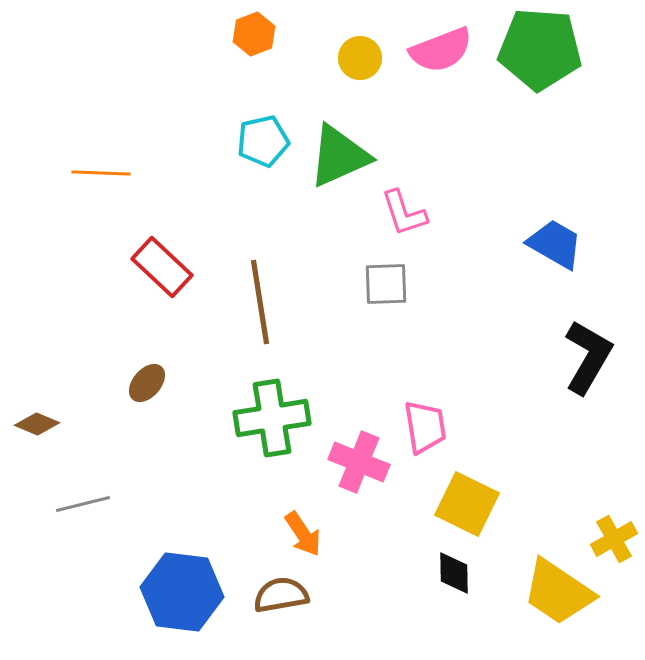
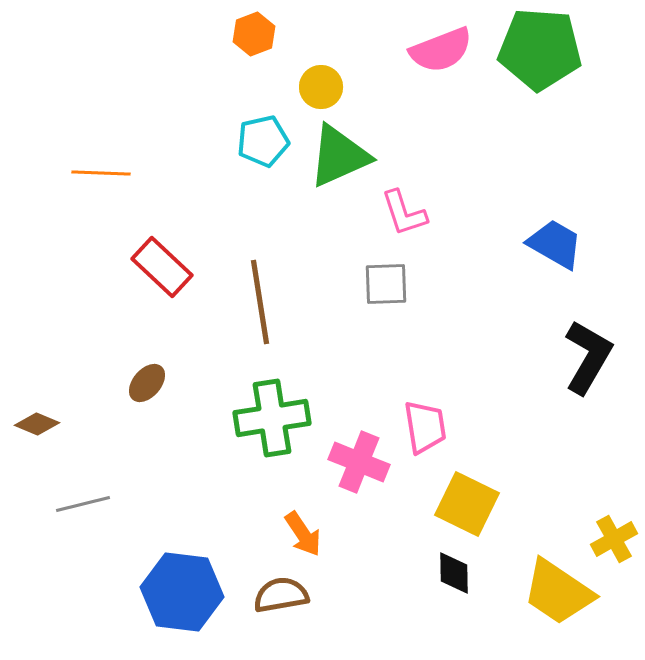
yellow circle: moved 39 px left, 29 px down
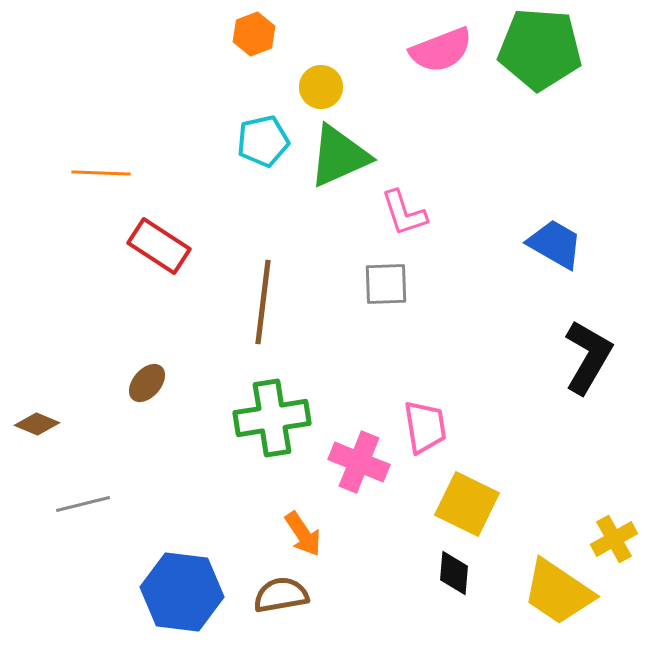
red rectangle: moved 3 px left, 21 px up; rotated 10 degrees counterclockwise
brown line: moved 3 px right; rotated 16 degrees clockwise
black diamond: rotated 6 degrees clockwise
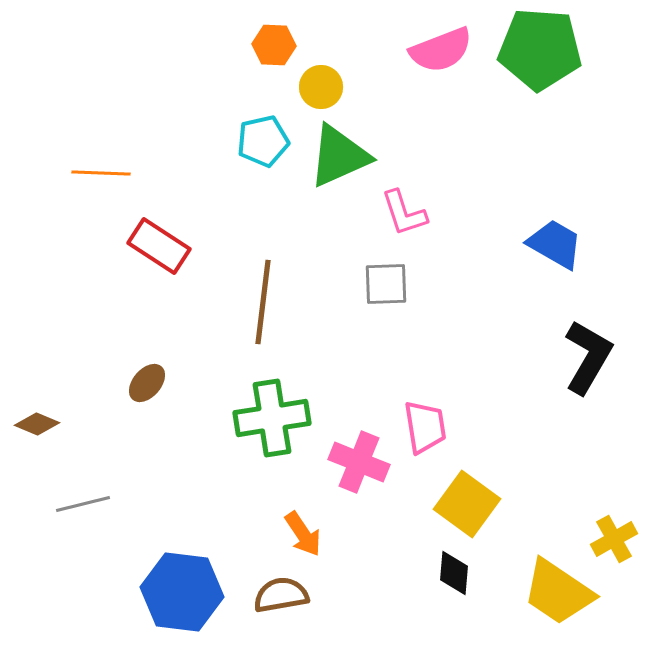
orange hexagon: moved 20 px right, 11 px down; rotated 24 degrees clockwise
yellow square: rotated 10 degrees clockwise
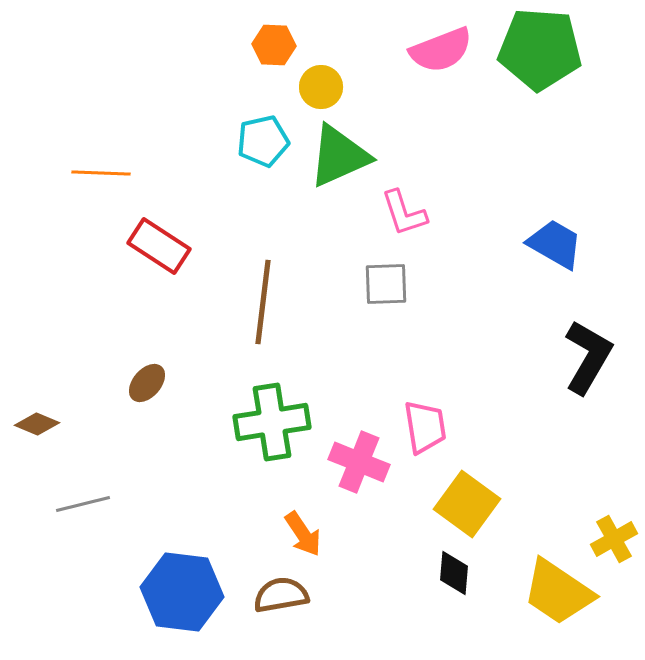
green cross: moved 4 px down
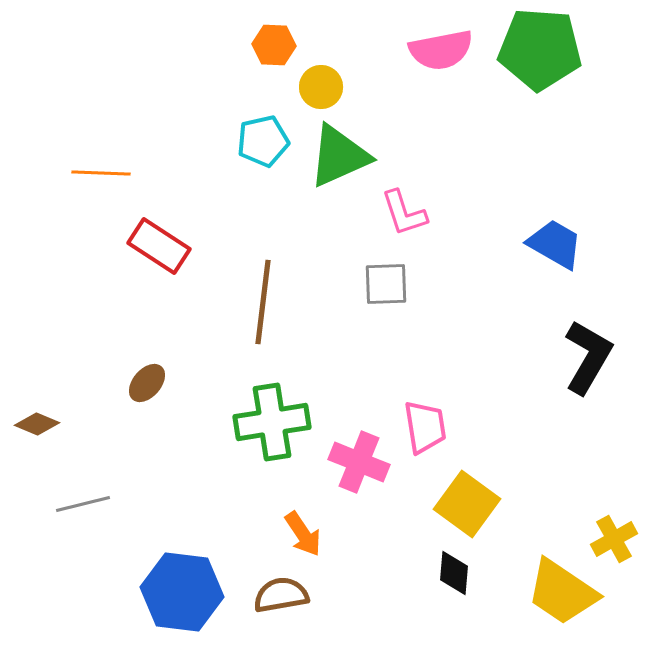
pink semicircle: rotated 10 degrees clockwise
yellow trapezoid: moved 4 px right
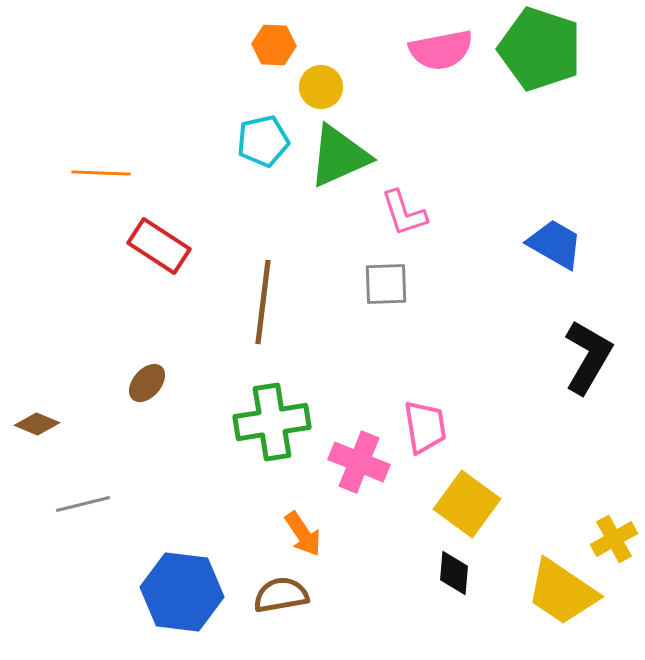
green pentagon: rotated 14 degrees clockwise
